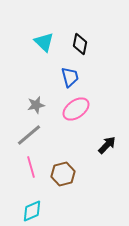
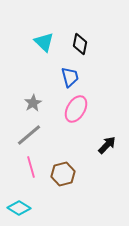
gray star: moved 3 px left, 2 px up; rotated 18 degrees counterclockwise
pink ellipse: rotated 24 degrees counterclockwise
cyan diamond: moved 13 px left, 3 px up; rotated 55 degrees clockwise
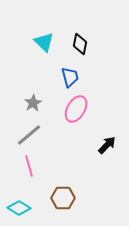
pink line: moved 2 px left, 1 px up
brown hexagon: moved 24 px down; rotated 15 degrees clockwise
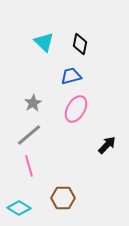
blue trapezoid: moved 1 px right, 1 px up; rotated 90 degrees counterclockwise
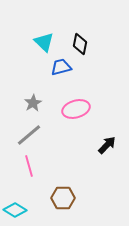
blue trapezoid: moved 10 px left, 9 px up
pink ellipse: rotated 44 degrees clockwise
cyan diamond: moved 4 px left, 2 px down
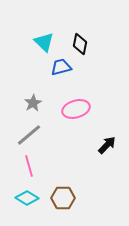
cyan diamond: moved 12 px right, 12 px up
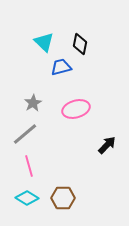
gray line: moved 4 px left, 1 px up
